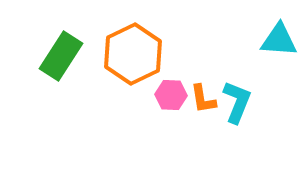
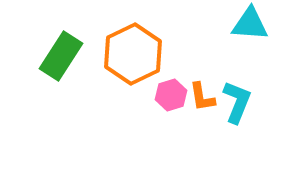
cyan triangle: moved 29 px left, 16 px up
pink hexagon: rotated 20 degrees counterclockwise
orange L-shape: moved 1 px left, 2 px up
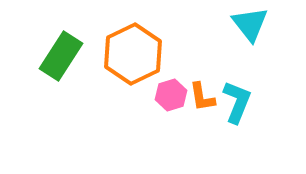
cyan triangle: rotated 48 degrees clockwise
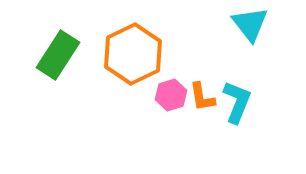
green rectangle: moved 3 px left, 1 px up
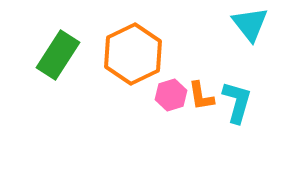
orange L-shape: moved 1 px left, 1 px up
cyan L-shape: rotated 6 degrees counterclockwise
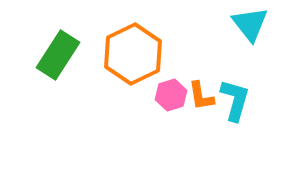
cyan L-shape: moved 2 px left, 2 px up
